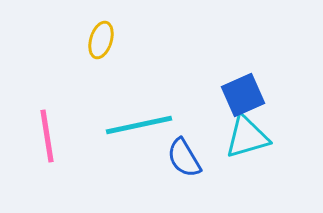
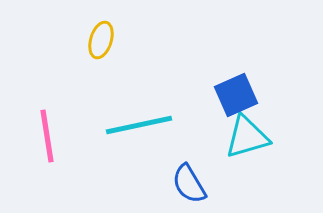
blue square: moved 7 px left
blue semicircle: moved 5 px right, 26 px down
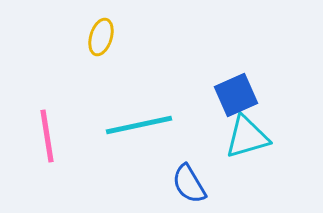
yellow ellipse: moved 3 px up
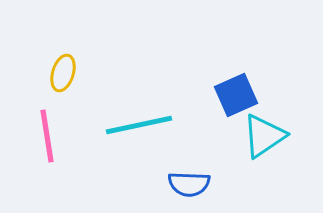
yellow ellipse: moved 38 px left, 36 px down
cyan triangle: moved 17 px right, 1 px up; rotated 18 degrees counterclockwise
blue semicircle: rotated 57 degrees counterclockwise
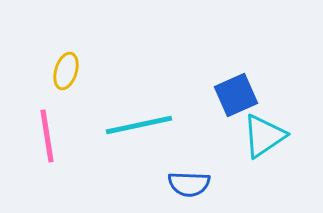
yellow ellipse: moved 3 px right, 2 px up
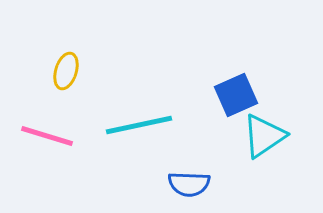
pink line: rotated 64 degrees counterclockwise
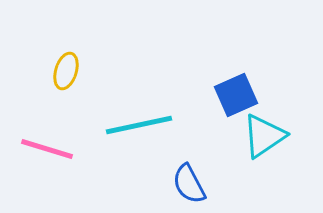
pink line: moved 13 px down
blue semicircle: rotated 60 degrees clockwise
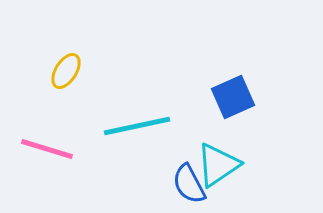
yellow ellipse: rotated 15 degrees clockwise
blue square: moved 3 px left, 2 px down
cyan line: moved 2 px left, 1 px down
cyan triangle: moved 46 px left, 29 px down
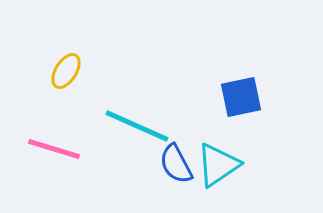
blue square: moved 8 px right; rotated 12 degrees clockwise
cyan line: rotated 36 degrees clockwise
pink line: moved 7 px right
blue semicircle: moved 13 px left, 20 px up
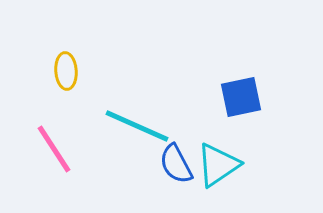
yellow ellipse: rotated 36 degrees counterclockwise
pink line: rotated 40 degrees clockwise
